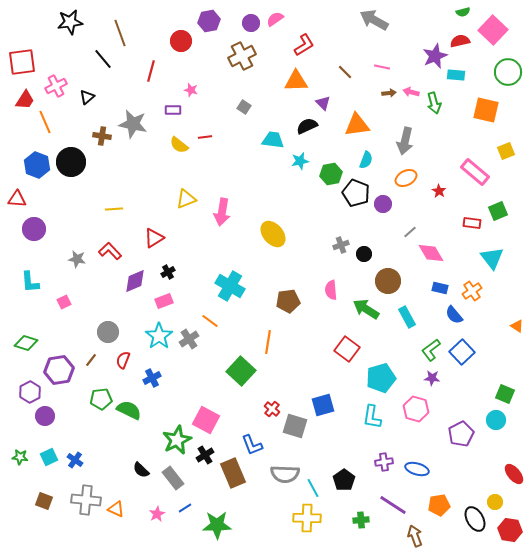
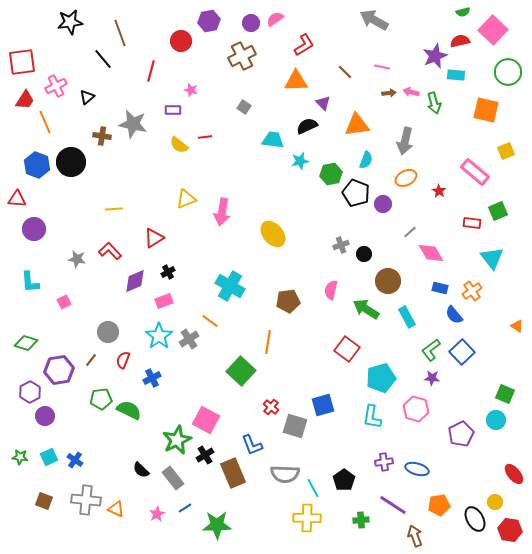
pink semicircle at (331, 290): rotated 18 degrees clockwise
red cross at (272, 409): moved 1 px left, 2 px up
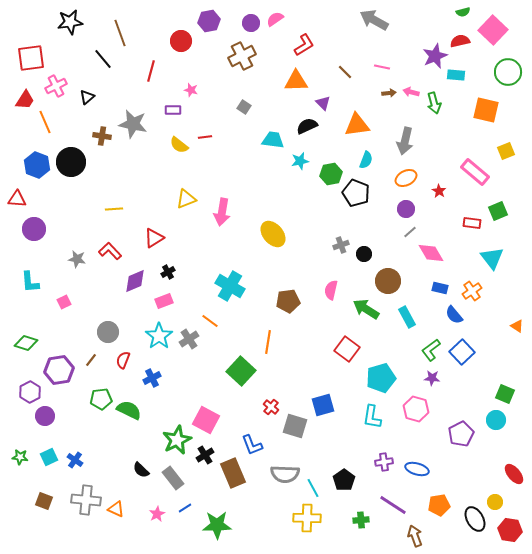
red square at (22, 62): moved 9 px right, 4 px up
purple circle at (383, 204): moved 23 px right, 5 px down
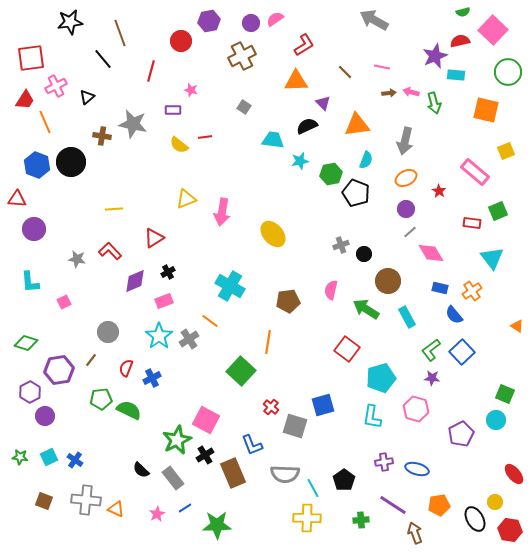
red semicircle at (123, 360): moved 3 px right, 8 px down
brown arrow at (415, 536): moved 3 px up
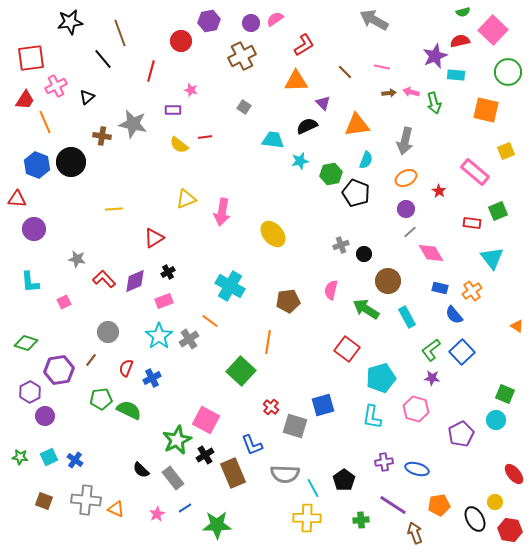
red L-shape at (110, 251): moved 6 px left, 28 px down
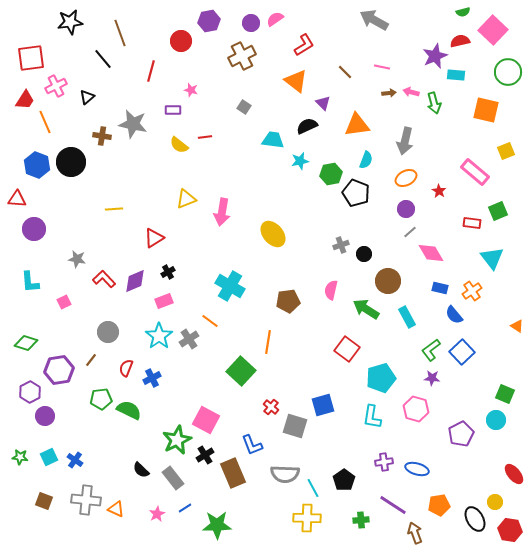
orange triangle at (296, 81): rotated 40 degrees clockwise
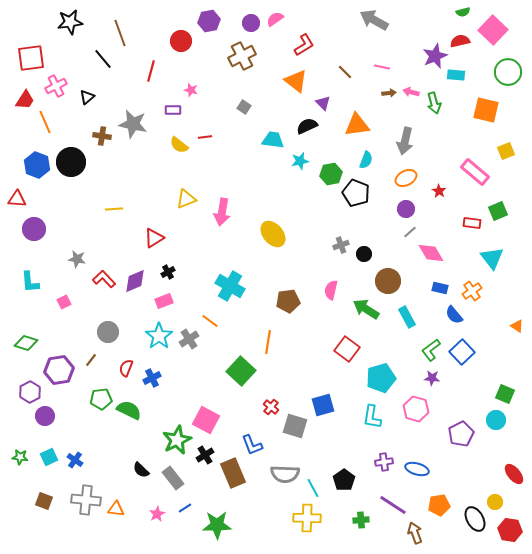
orange triangle at (116, 509): rotated 18 degrees counterclockwise
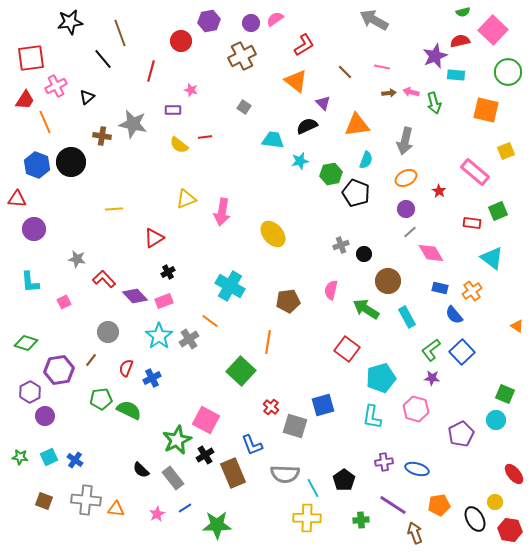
cyan triangle at (492, 258): rotated 15 degrees counterclockwise
purple diamond at (135, 281): moved 15 px down; rotated 70 degrees clockwise
